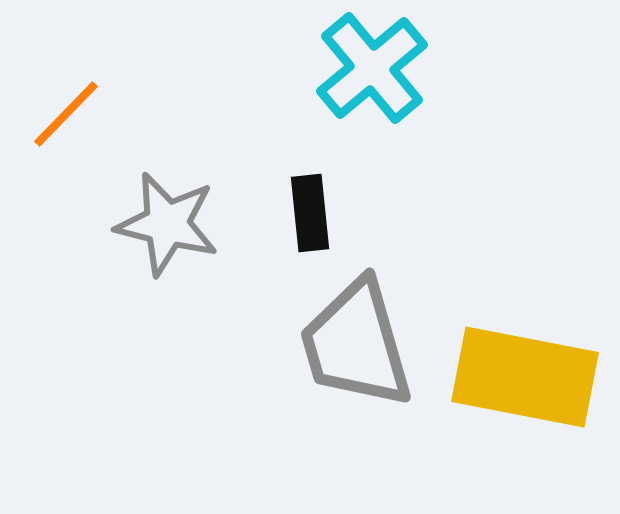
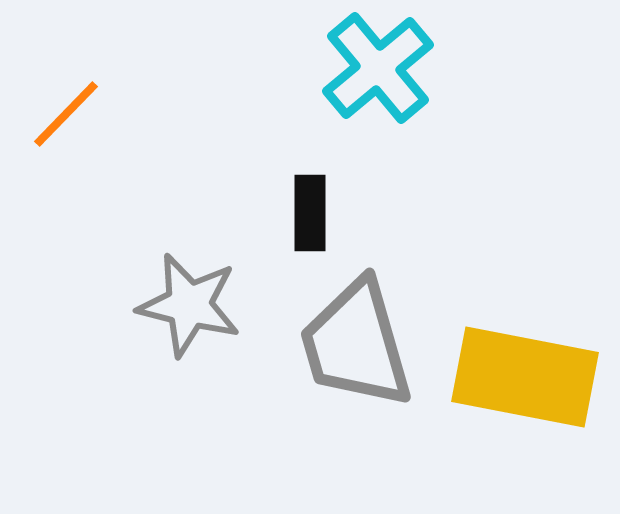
cyan cross: moved 6 px right
black rectangle: rotated 6 degrees clockwise
gray star: moved 22 px right, 81 px down
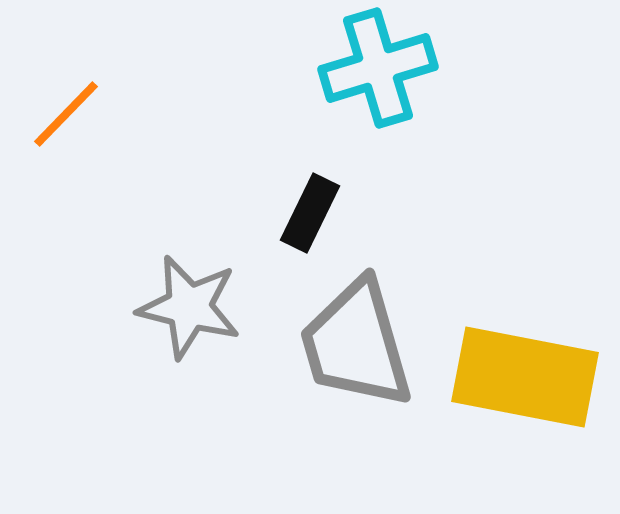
cyan cross: rotated 23 degrees clockwise
black rectangle: rotated 26 degrees clockwise
gray star: moved 2 px down
